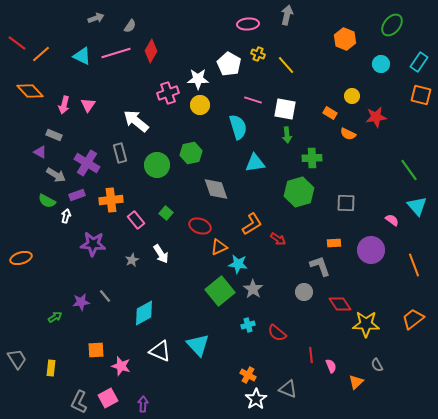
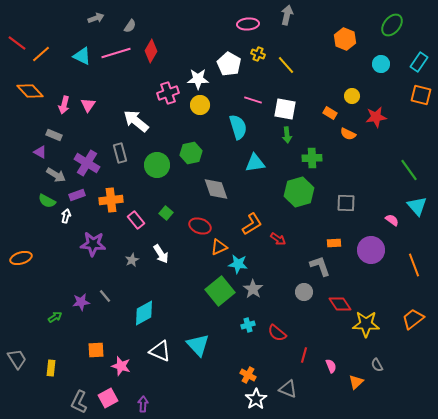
red line at (311, 355): moved 7 px left; rotated 21 degrees clockwise
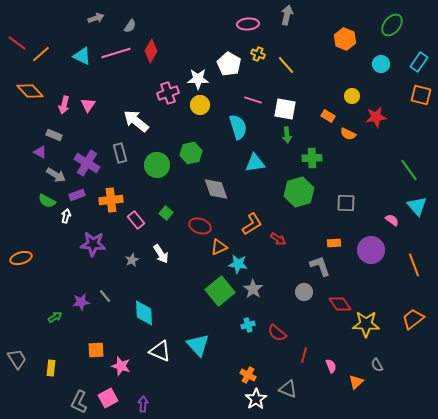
orange rectangle at (330, 113): moved 2 px left, 3 px down
cyan diamond at (144, 313): rotated 64 degrees counterclockwise
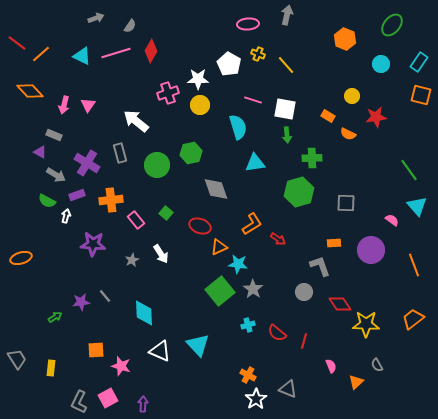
red line at (304, 355): moved 14 px up
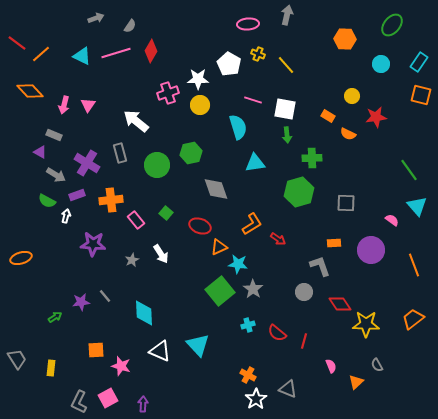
orange hexagon at (345, 39): rotated 20 degrees counterclockwise
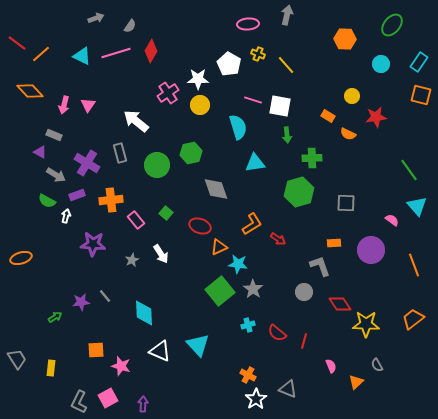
pink cross at (168, 93): rotated 15 degrees counterclockwise
white square at (285, 109): moved 5 px left, 3 px up
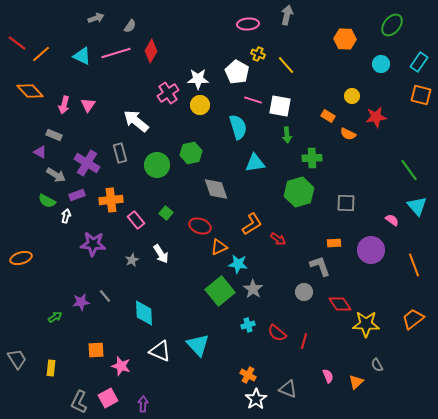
white pentagon at (229, 64): moved 8 px right, 8 px down
pink semicircle at (331, 366): moved 3 px left, 10 px down
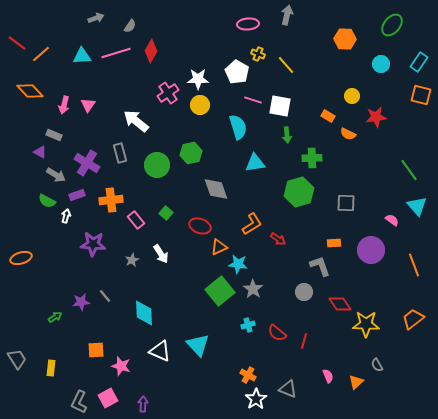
cyan triangle at (82, 56): rotated 30 degrees counterclockwise
